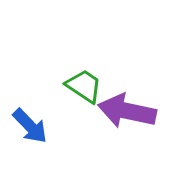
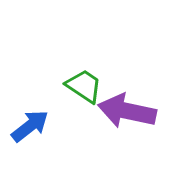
blue arrow: rotated 84 degrees counterclockwise
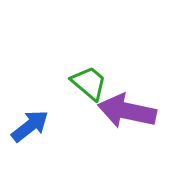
green trapezoid: moved 5 px right, 3 px up; rotated 6 degrees clockwise
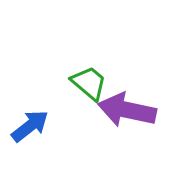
purple arrow: moved 1 px up
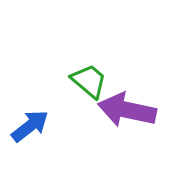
green trapezoid: moved 2 px up
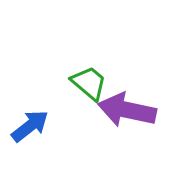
green trapezoid: moved 2 px down
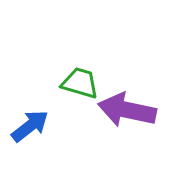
green trapezoid: moved 9 px left; rotated 24 degrees counterclockwise
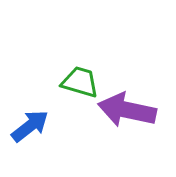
green trapezoid: moved 1 px up
